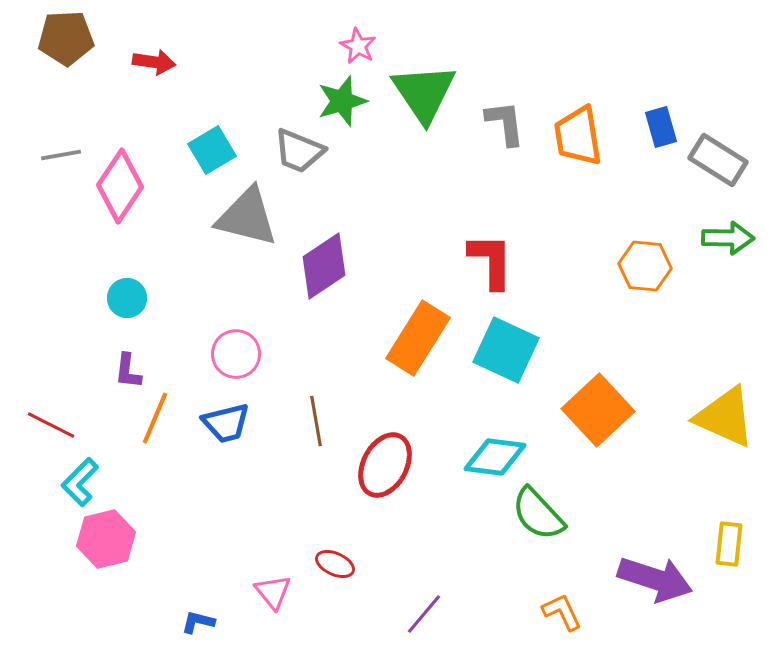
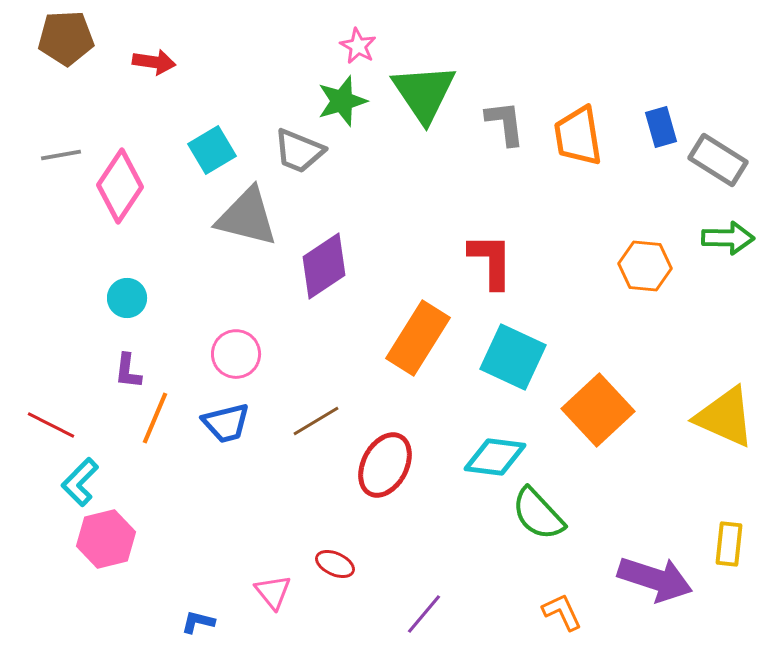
cyan square at (506, 350): moved 7 px right, 7 px down
brown line at (316, 421): rotated 69 degrees clockwise
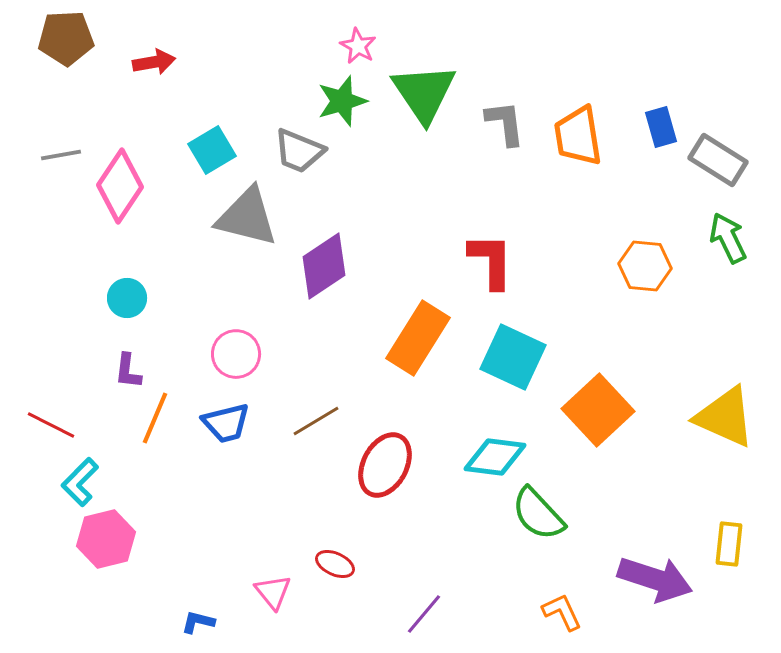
red arrow at (154, 62): rotated 18 degrees counterclockwise
green arrow at (728, 238): rotated 117 degrees counterclockwise
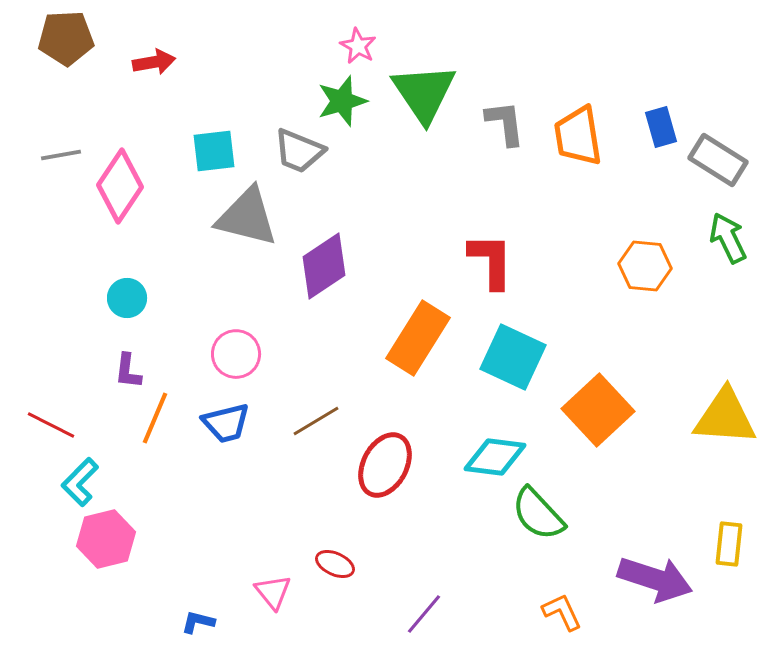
cyan square at (212, 150): moved 2 px right, 1 px down; rotated 24 degrees clockwise
yellow triangle at (725, 417): rotated 20 degrees counterclockwise
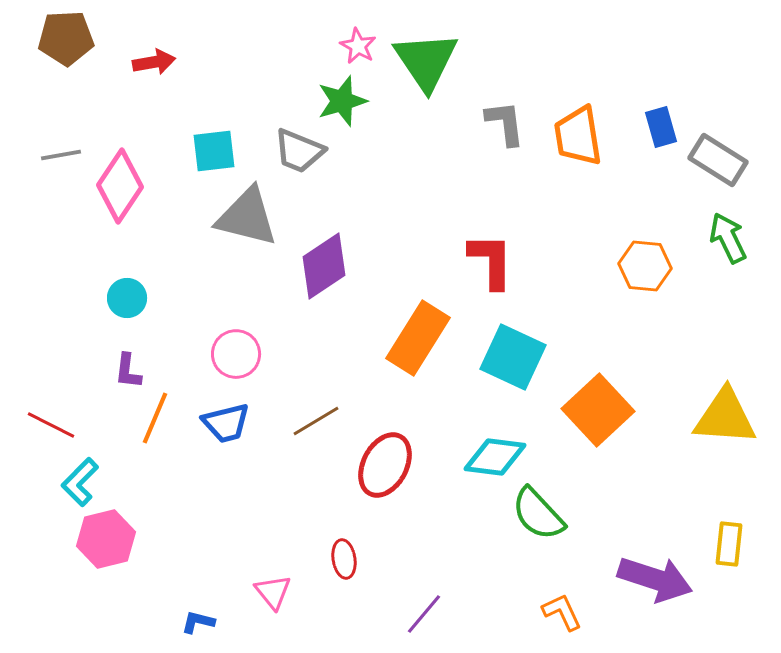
green triangle at (424, 93): moved 2 px right, 32 px up
red ellipse at (335, 564): moved 9 px right, 5 px up; rotated 57 degrees clockwise
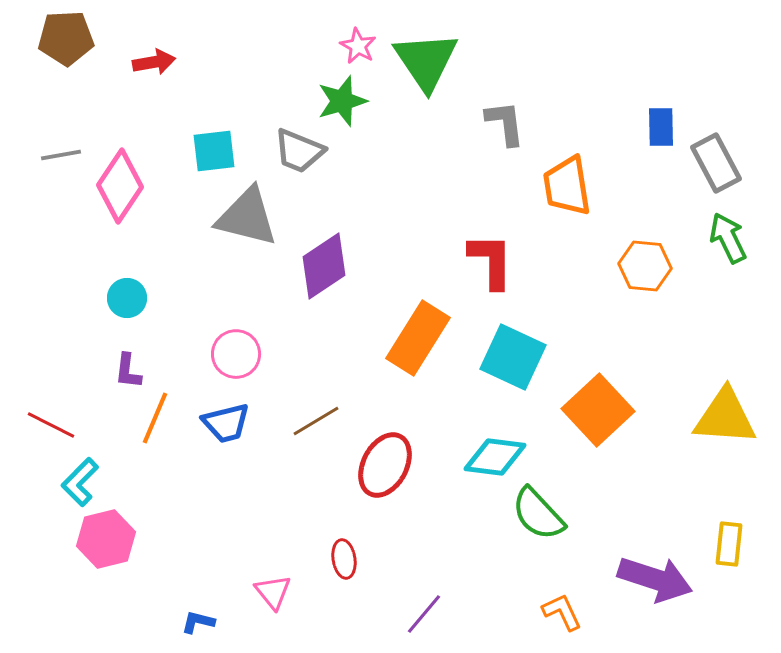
blue rectangle at (661, 127): rotated 15 degrees clockwise
orange trapezoid at (578, 136): moved 11 px left, 50 px down
gray rectangle at (718, 160): moved 2 px left, 3 px down; rotated 30 degrees clockwise
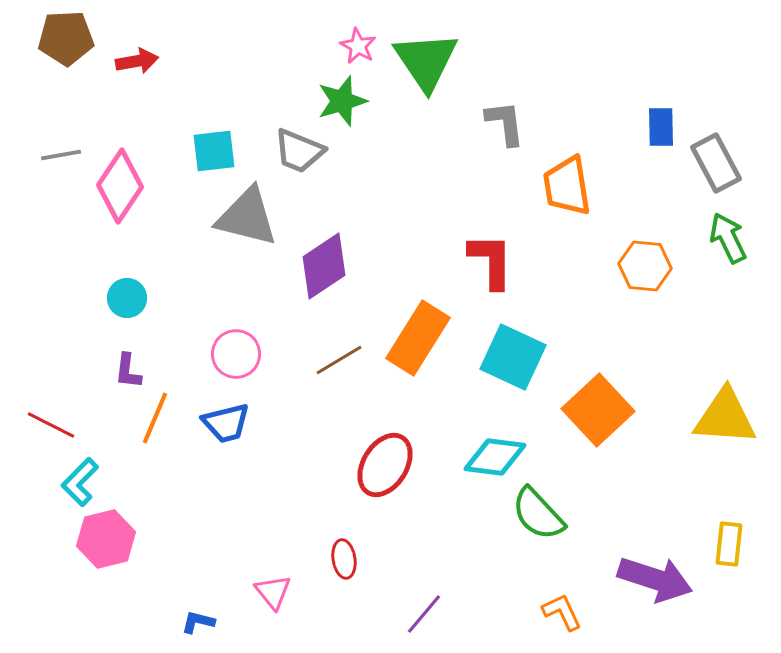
red arrow at (154, 62): moved 17 px left, 1 px up
brown line at (316, 421): moved 23 px right, 61 px up
red ellipse at (385, 465): rotated 4 degrees clockwise
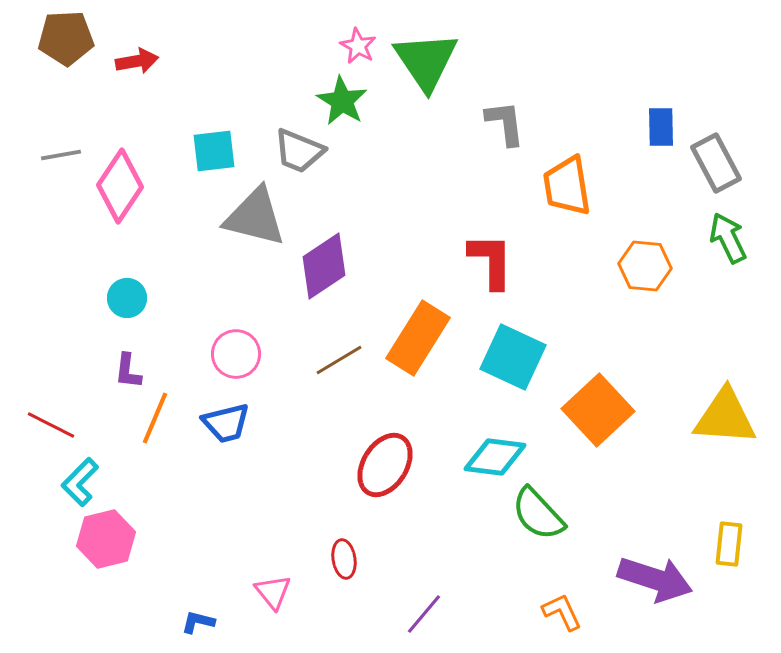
green star at (342, 101): rotated 24 degrees counterclockwise
gray triangle at (247, 217): moved 8 px right
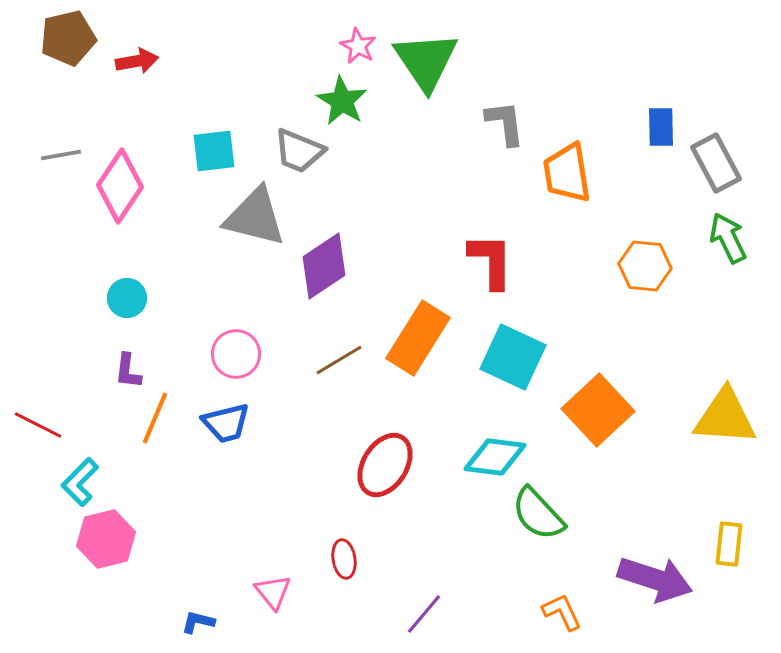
brown pentagon at (66, 38): moved 2 px right; rotated 10 degrees counterclockwise
orange trapezoid at (567, 186): moved 13 px up
red line at (51, 425): moved 13 px left
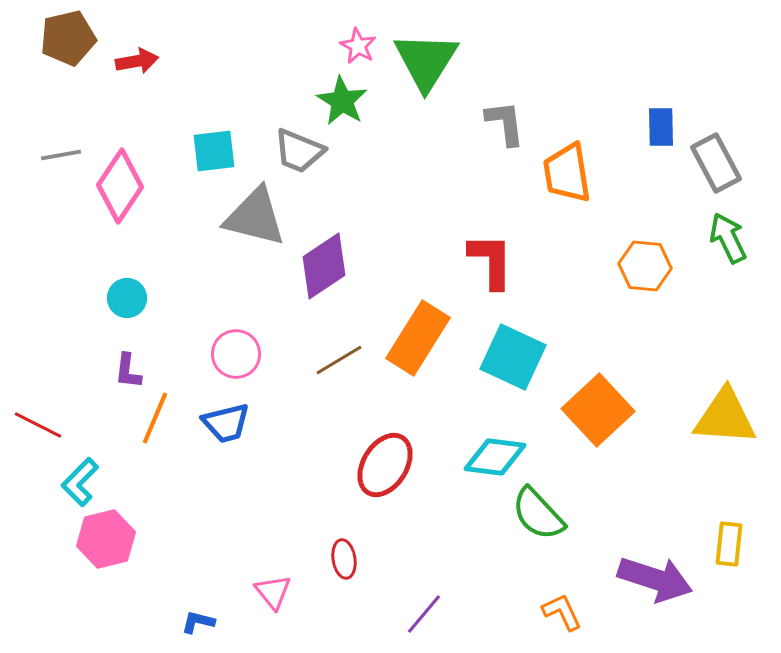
green triangle at (426, 61): rotated 6 degrees clockwise
